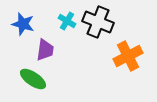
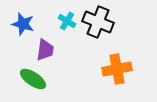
orange cross: moved 11 px left, 13 px down; rotated 16 degrees clockwise
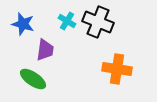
orange cross: rotated 20 degrees clockwise
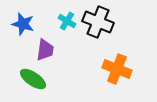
orange cross: rotated 12 degrees clockwise
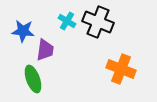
blue star: moved 7 px down; rotated 10 degrees counterclockwise
orange cross: moved 4 px right
green ellipse: rotated 36 degrees clockwise
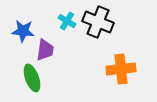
orange cross: rotated 28 degrees counterclockwise
green ellipse: moved 1 px left, 1 px up
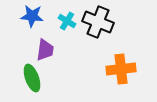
blue star: moved 9 px right, 15 px up
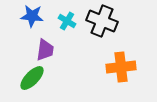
black cross: moved 4 px right, 1 px up
orange cross: moved 2 px up
green ellipse: rotated 64 degrees clockwise
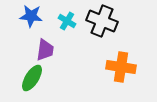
blue star: moved 1 px left
orange cross: rotated 16 degrees clockwise
green ellipse: rotated 12 degrees counterclockwise
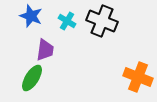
blue star: rotated 15 degrees clockwise
orange cross: moved 17 px right, 10 px down; rotated 12 degrees clockwise
